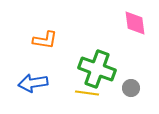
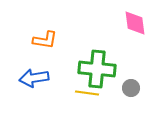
green cross: rotated 15 degrees counterclockwise
blue arrow: moved 1 px right, 5 px up
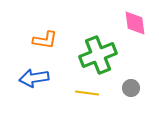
green cross: moved 1 px right, 14 px up; rotated 27 degrees counterclockwise
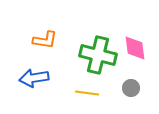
pink diamond: moved 25 px down
green cross: rotated 36 degrees clockwise
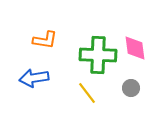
green cross: rotated 12 degrees counterclockwise
yellow line: rotated 45 degrees clockwise
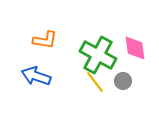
green cross: rotated 27 degrees clockwise
blue arrow: moved 2 px right, 2 px up; rotated 28 degrees clockwise
gray circle: moved 8 px left, 7 px up
yellow line: moved 8 px right, 11 px up
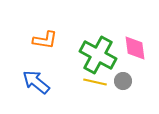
blue arrow: moved 6 px down; rotated 20 degrees clockwise
yellow line: rotated 40 degrees counterclockwise
